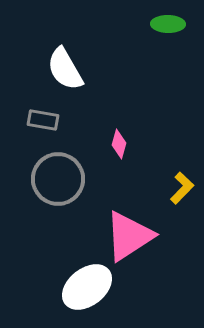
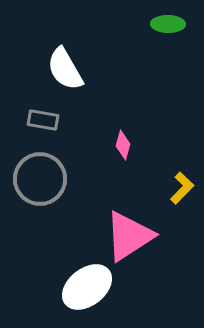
pink diamond: moved 4 px right, 1 px down
gray circle: moved 18 px left
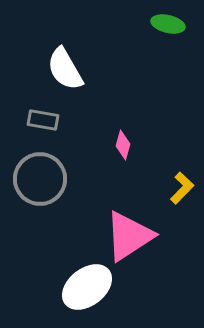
green ellipse: rotated 12 degrees clockwise
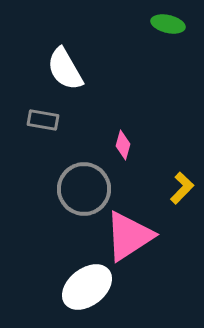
gray circle: moved 44 px right, 10 px down
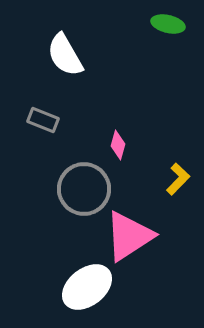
white semicircle: moved 14 px up
gray rectangle: rotated 12 degrees clockwise
pink diamond: moved 5 px left
yellow L-shape: moved 4 px left, 9 px up
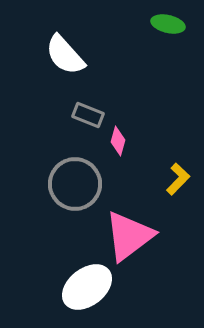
white semicircle: rotated 12 degrees counterclockwise
gray rectangle: moved 45 px right, 5 px up
pink diamond: moved 4 px up
gray circle: moved 9 px left, 5 px up
pink triangle: rotated 4 degrees counterclockwise
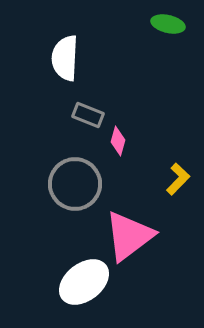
white semicircle: moved 3 px down; rotated 45 degrees clockwise
white ellipse: moved 3 px left, 5 px up
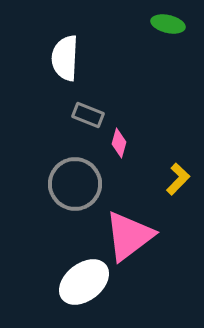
pink diamond: moved 1 px right, 2 px down
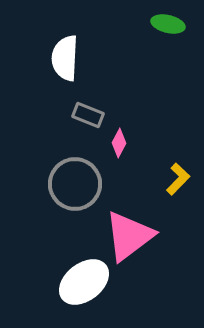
pink diamond: rotated 12 degrees clockwise
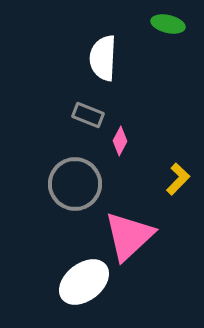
white semicircle: moved 38 px right
pink diamond: moved 1 px right, 2 px up
pink triangle: rotated 6 degrees counterclockwise
